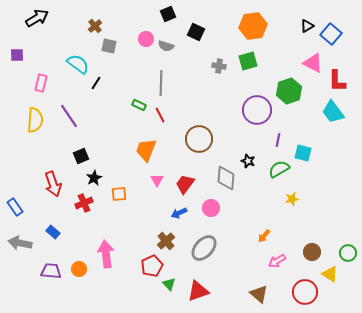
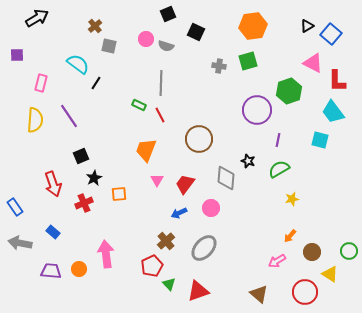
cyan square at (303, 153): moved 17 px right, 13 px up
orange arrow at (264, 236): moved 26 px right
green circle at (348, 253): moved 1 px right, 2 px up
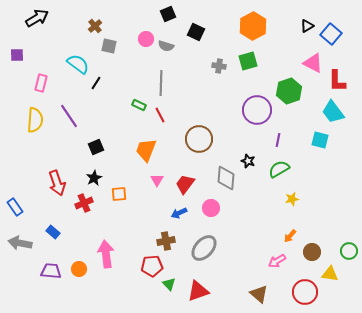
orange hexagon at (253, 26): rotated 20 degrees counterclockwise
black square at (81, 156): moved 15 px right, 9 px up
red arrow at (53, 184): moved 4 px right, 1 px up
brown cross at (166, 241): rotated 30 degrees clockwise
red pentagon at (152, 266): rotated 20 degrees clockwise
yellow triangle at (330, 274): rotated 24 degrees counterclockwise
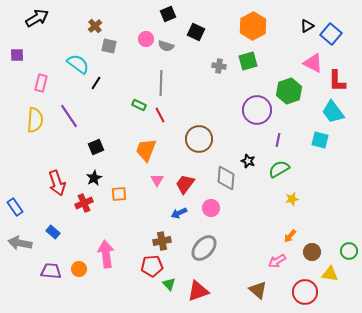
brown cross at (166, 241): moved 4 px left
brown triangle at (259, 294): moved 1 px left, 4 px up
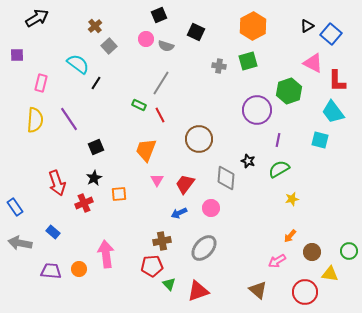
black square at (168, 14): moved 9 px left, 1 px down
gray square at (109, 46): rotated 35 degrees clockwise
gray line at (161, 83): rotated 30 degrees clockwise
purple line at (69, 116): moved 3 px down
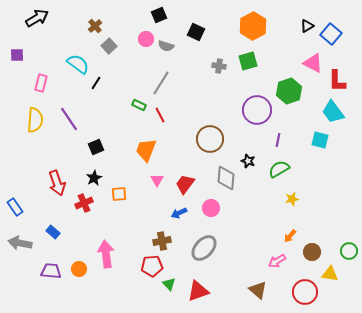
brown circle at (199, 139): moved 11 px right
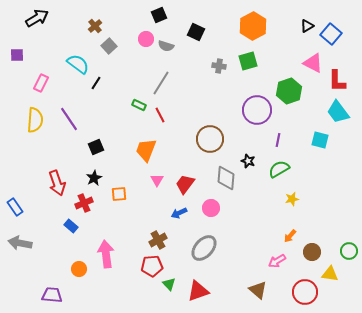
pink rectangle at (41, 83): rotated 12 degrees clockwise
cyan trapezoid at (333, 112): moved 5 px right
blue rectangle at (53, 232): moved 18 px right, 6 px up
brown cross at (162, 241): moved 4 px left, 1 px up; rotated 18 degrees counterclockwise
purple trapezoid at (51, 271): moved 1 px right, 24 px down
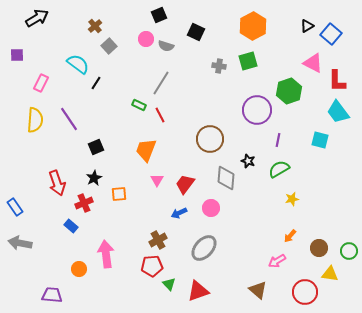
brown circle at (312, 252): moved 7 px right, 4 px up
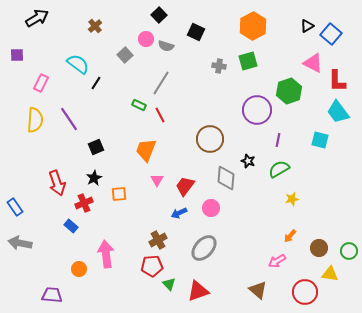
black square at (159, 15): rotated 21 degrees counterclockwise
gray square at (109, 46): moved 16 px right, 9 px down
red trapezoid at (185, 184): moved 2 px down
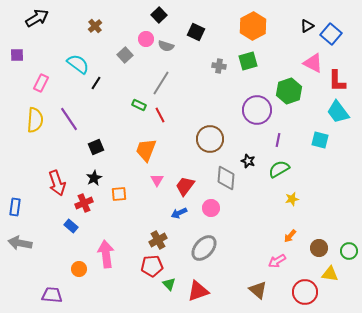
blue rectangle at (15, 207): rotated 42 degrees clockwise
